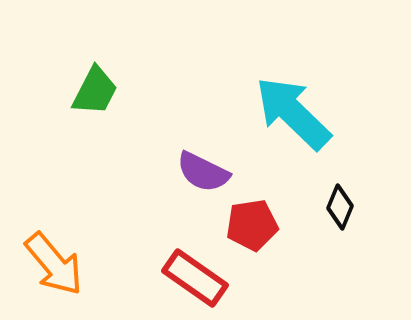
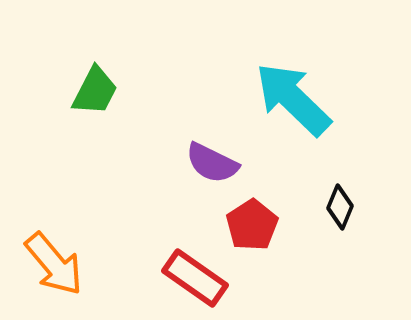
cyan arrow: moved 14 px up
purple semicircle: moved 9 px right, 9 px up
red pentagon: rotated 24 degrees counterclockwise
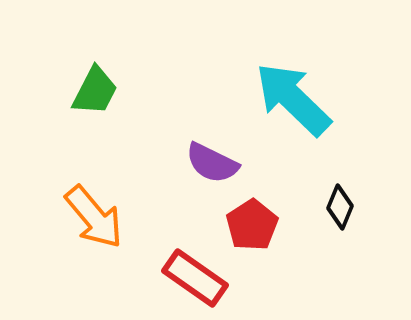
orange arrow: moved 40 px right, 47 px up
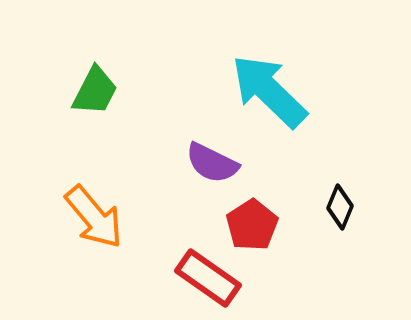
cyan arrow: moved 24 px left, 8 px up
red rectangle: moved 13 px right
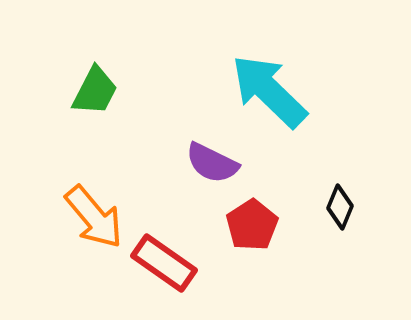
red rectangle: moved 44 px left, 15 px up
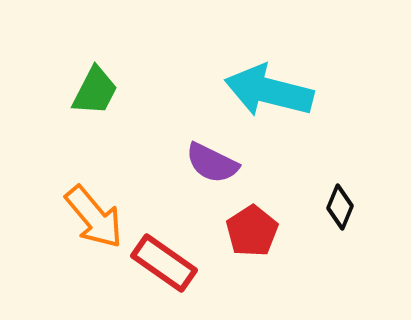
cyan arrow: rotated 30 degrees counterclockwise
red pentagon: moved 6 px down
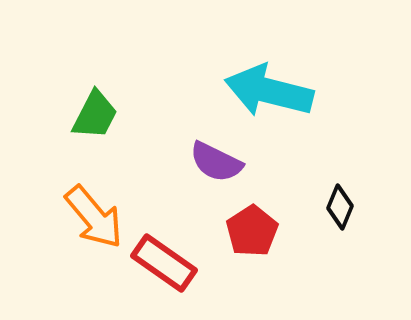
green trapezoid: moved 24 px down
purple semicircle: moved 4 px right, 1 px up
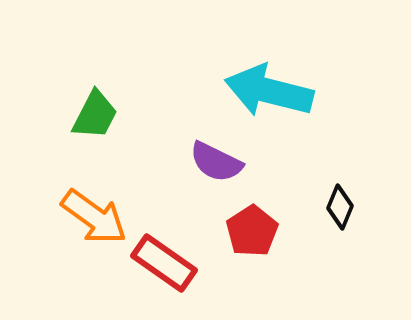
orange arrow: rotated 14 degrees counterclockwise
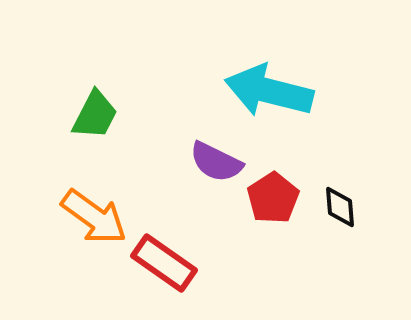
black diamond: rotated 27 degrees counterclockwise
red pentagon: moved 21 px right, 33 px up
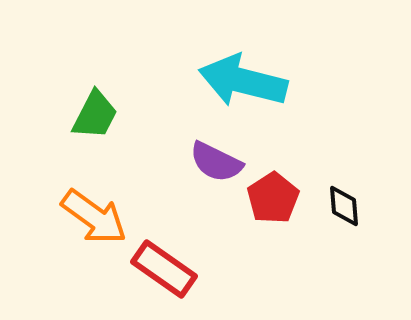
cyan arrow: moved 26 px left, 10 px up
black diamond: moved 4 px right, 1 px up
red rectangle: moved 6 px down
